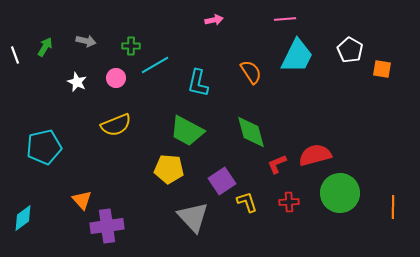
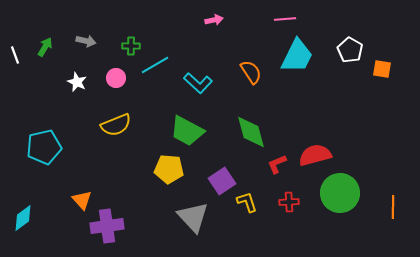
cyan L-shape: rotated 60 degrees counterclockwise
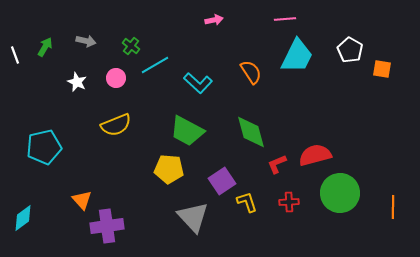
green cross: rotated 36 degrees clockwise
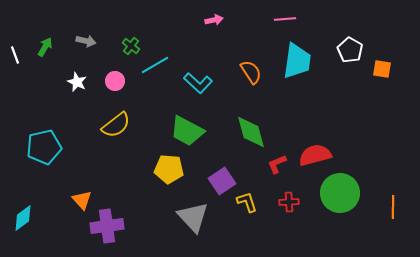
cyan trapezoid: moved 5 px down; rotated 18 degrees counterclockwise
pink circle: moved 1 px left, 3 px down
yellow semicircle: rotated 16 degrees counterclockwise
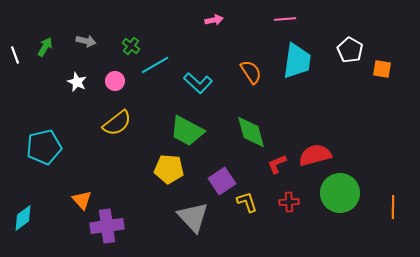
yellow semicircle: moved 1 px right, 2 px up
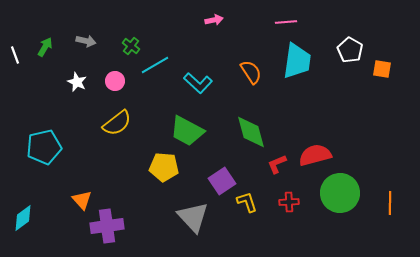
pink line: moved 1 px right, 3 px down
yellow pentagon: moved 5 px left, 2 px up
orange line: moved 3 px left, 4 px up
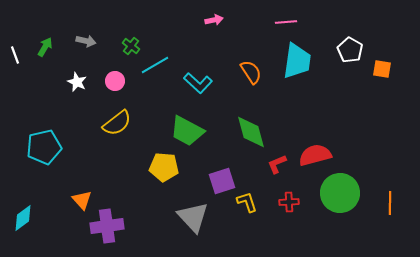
purple square: rotated 16 degrees clockwise
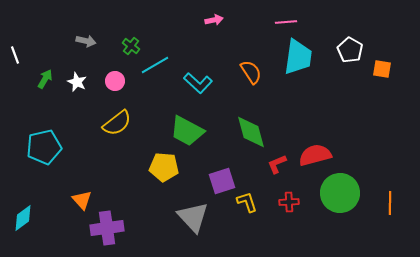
green arrow: moved 32 px down
cyan trapezoid: moved 1 px right, 4 px up
purple cross: moved 2 px down
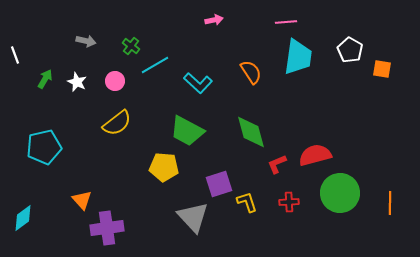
purple square: moved 3 px left, 3 px down
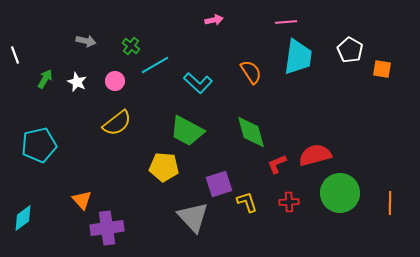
cyan pentagon: moved 5 px left, 2 px up
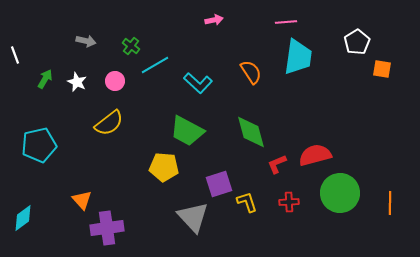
white pentagon: moved 7 px right, 8 px up; rotated 10 degrees clockwise
yellow semicircle: moved 8 px left
